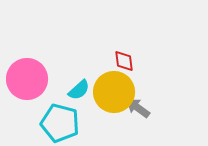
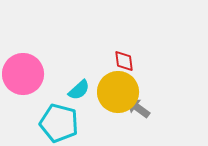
pink circle: moved 4 px left, 5 px up
yellow circle: moved 4 px right
cyan pentagon: moved 1 px left
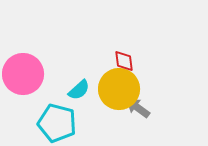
yellow circle: moved 1 px right, 3 px up
cyan pentagon: moved 2 px left
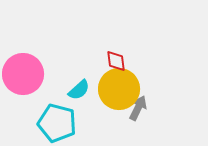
red diamond: moved 8 px left
gray arrow: rotated 80 degrees clockwise
